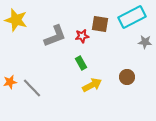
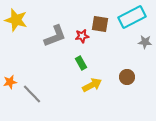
gray line: moved 6 px down
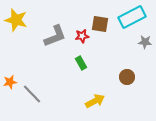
yellow arrow: moved 3 px right, 16 px down
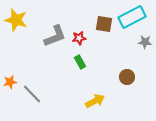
brown square: moved 4 px right
red star: moved 3 px left, 2 px down
green rectangle: moved 1 px left, 1 px up
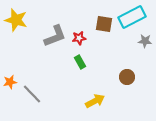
gray star: moved 1 px up
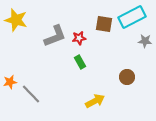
gray line: moved 1 px left
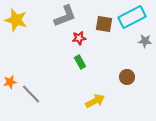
gray L-shape: moved 10 px right, 20 px up
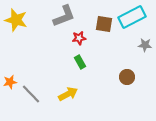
gray L-shape: moved 1 px left
gray star: moved 4 px down
yellow arrow: moved 27 px left, 7 px up
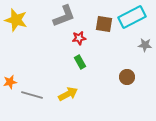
gray line: moved 1 px right, 1 px down; rotated 30 degrees counterclockwise
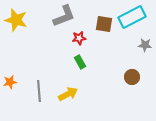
brown circle: moved 5 px right
gray line: moved 7 px right, 4 px up; rotated 70 degrees clockwise
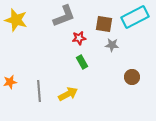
cyan rectangle: moved 3 px right
gray star: moved 33 px left
green rectangle: moved 2 px right
